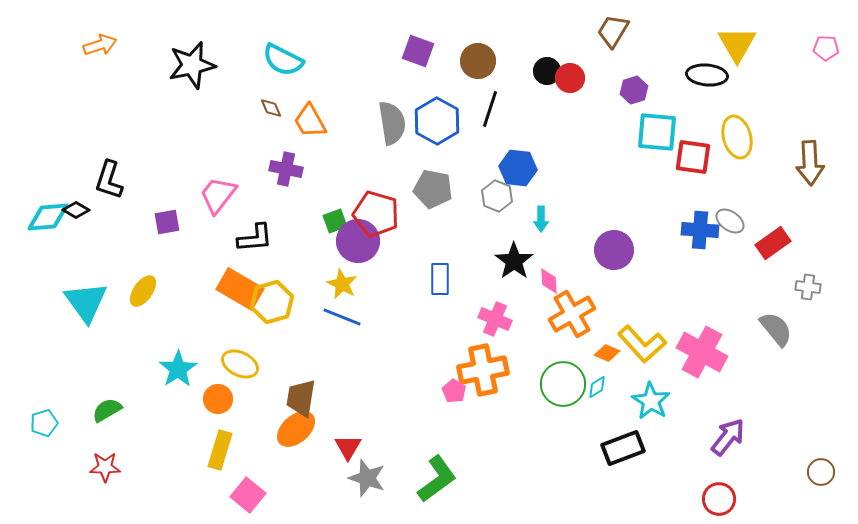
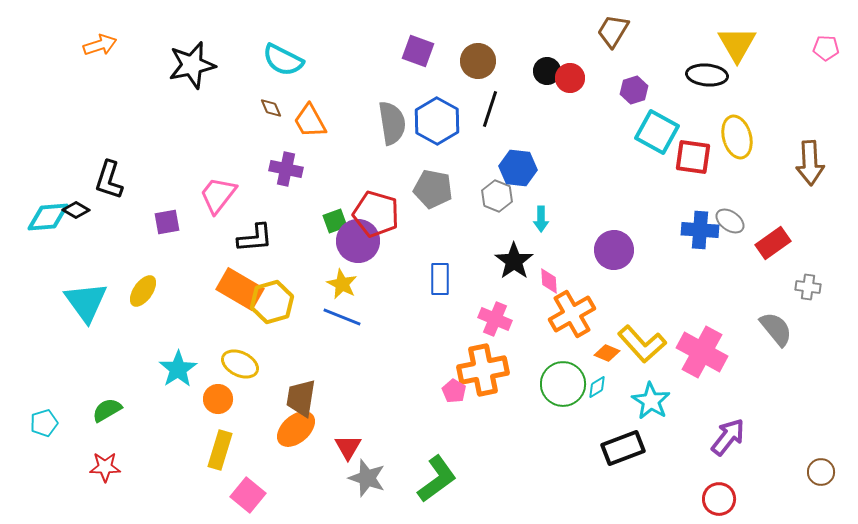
cyan square at (657, 132): rotated 24 degrees clockwise
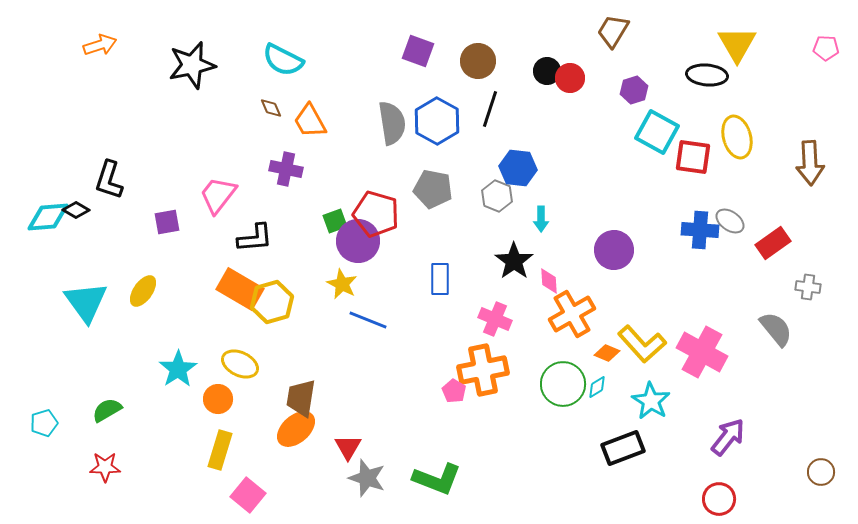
blue line at (342, 317): moved 26 px right, 3 px down
green L-shape at (437, 479): rotated 57 degrees clockwise
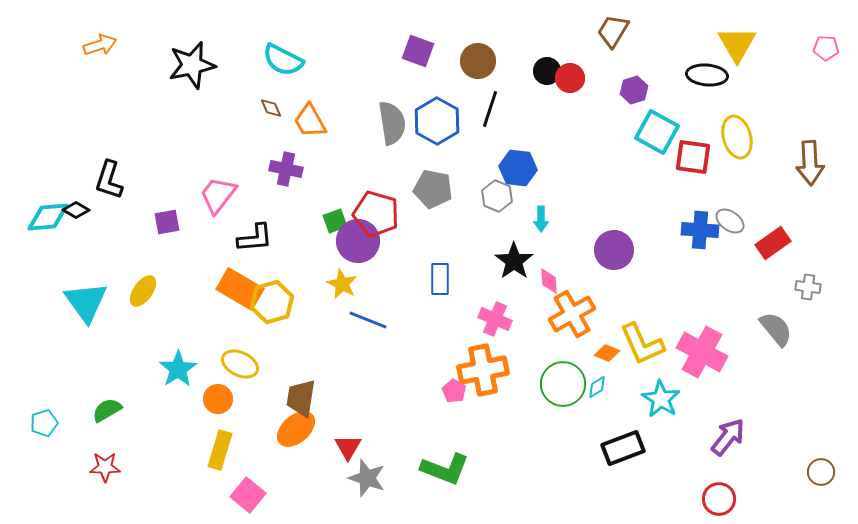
yellow L-shape at (642, 344): rotated 18 degrees clockwise
cyan star at (651, 401): moved 10 px right, 2 px up
green L-shape at (437, 479): moved 8 px right, 10 px up
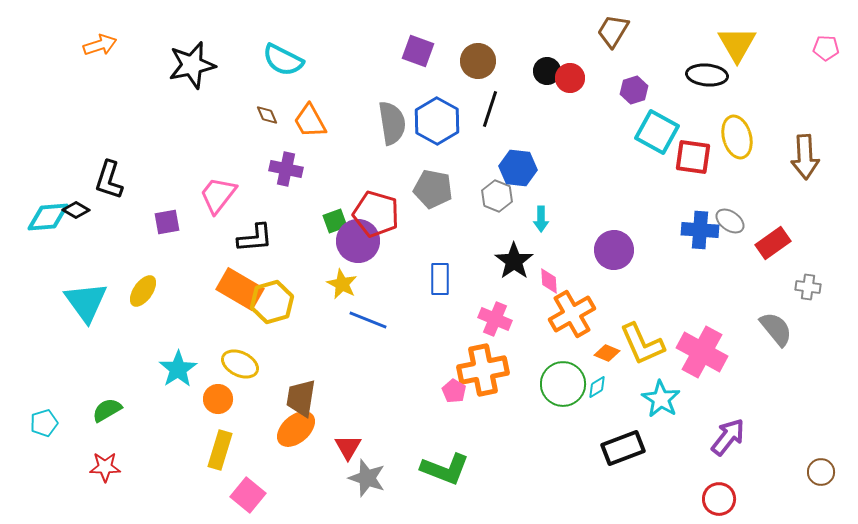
brown diamond at (271, 108): moved 4 px left, 7 px down
brown arrow at (810, 163): moved 5 px left, 6 px up
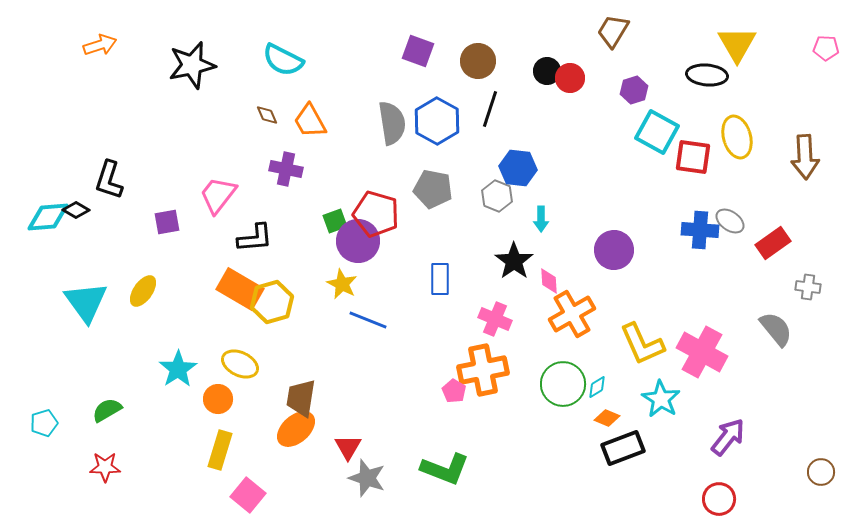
orange diamond at (607, 353): moved 65 px down
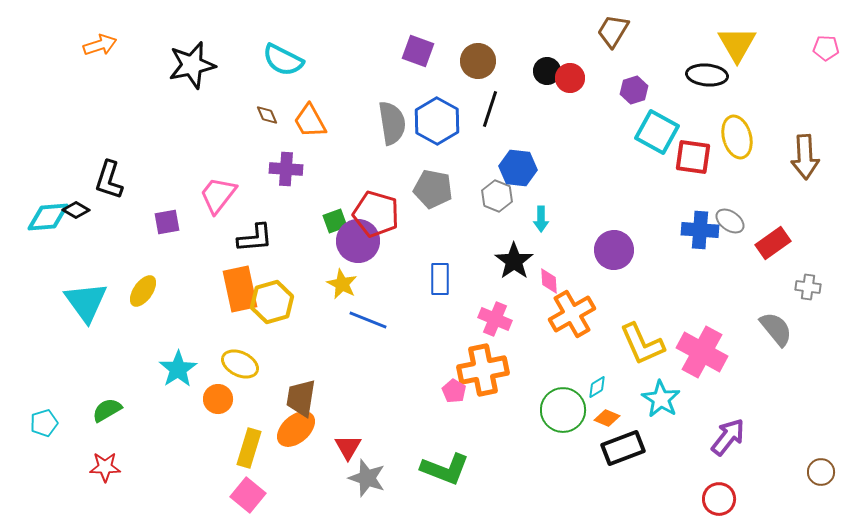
purple cross at (286, 169): rotated 8 degrees counterclockwise
orange rectangle at (240, 289): rotated 48 degrees clockwise
green circle at (563, 384): moved 26 px down
yellow rectangle at (220, 450): moved 29 px right, 2 px up
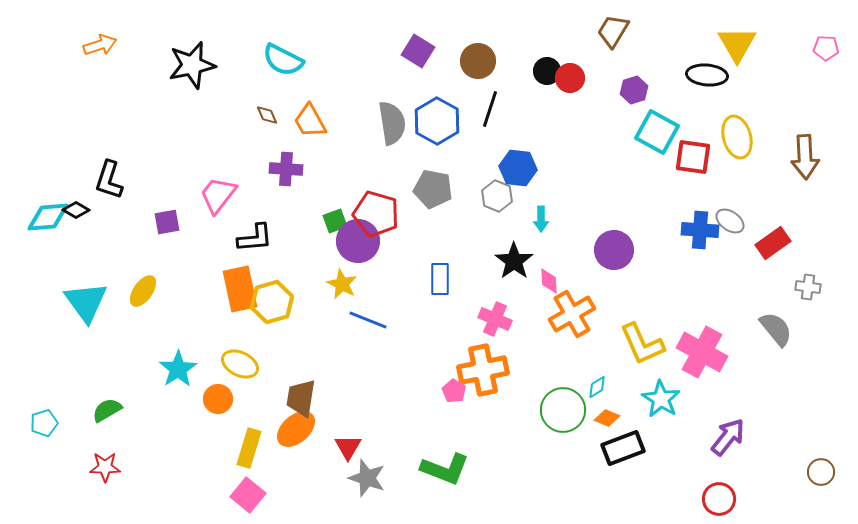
purple square at (418, 51): rotated 12 degrees clockwise
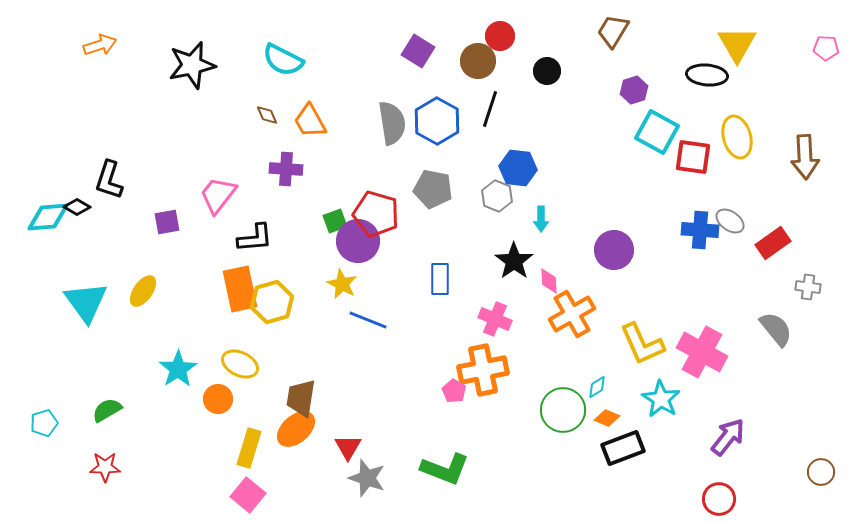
red circle at (570, 78): moved 70 px left, 42 px up
black diamond at (76, 210): moved 1 px right, 3 px up
